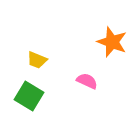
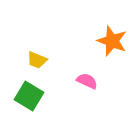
orange star: moved 1 px up
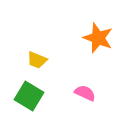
orange star: moved 14 px left, 3 px up
pink semicircle: moved 2 px left, 12 px down
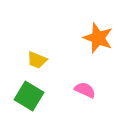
pink semicircle: moved 3 px up
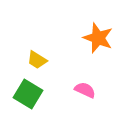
yellow trapezoid: rotated 10 degrees clockwise
green square: moved 1 px left, 2 px up
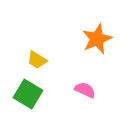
orange star: moved 1 px left, 1 px down; rotated 28 degrees clockwise
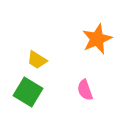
pink semicircle: rotated 135 degrees counterclockwise
green square: moved 2 px up
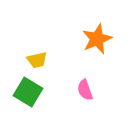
yellow trapezoid: rotated 45 degrees counterclockwise
